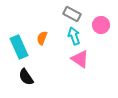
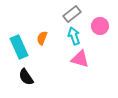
gray rectangle: rotated 66 degrees counterclockwise
pink circle: moved 1 px left, 1 px down
pink triangle: rotated 18 degrees counterclockwise
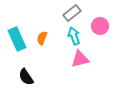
gray rectangle: moved 1 px up
cyan rectangle: moved 2 px left, 8 px up
pink triangle: rotated 30 degrees counterclockwise
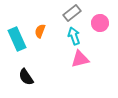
pink circle: moved 3 px up
orange semicircle: moved 2 px left, 7 px up
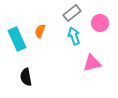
pink triangle: moved 12 px right, 4 px down
black semicircle: rotated 24 degrees clockwise
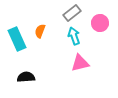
pink triangle: moved 12 px left
black semicircle: rotated 96 degrees clockwise
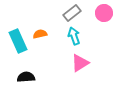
pink circle: moved 4 px right, 10 px up
orange semicircle: moved 3 px down; rotated 56 degrees clockwise
cyan rectangle: moved 1 px right, 2 px down
pink triangle: rotated 18 degrees counterclockwise
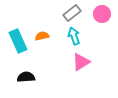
pink circle: moved 2 px left, 1 px down
orange semicircle: moved 2 px right, 2 px down
pink triangle: moved 1 px right, 1 px up
